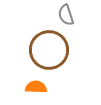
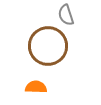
brown circle: moved 1 px left, 4 px up
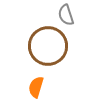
orange semicircle: rotated 75 degrees counterclockwise
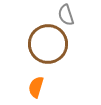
brown circle: moved 2 px up
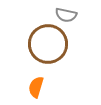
gray semicircle: rotated 60 degrees counterclockwise
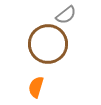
gray semicircle: rotated 50 degrees counterclockwise
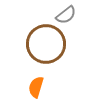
brown circle: moved 2 px left
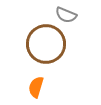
gray semicircle: rotated 60 degrees clockwise
